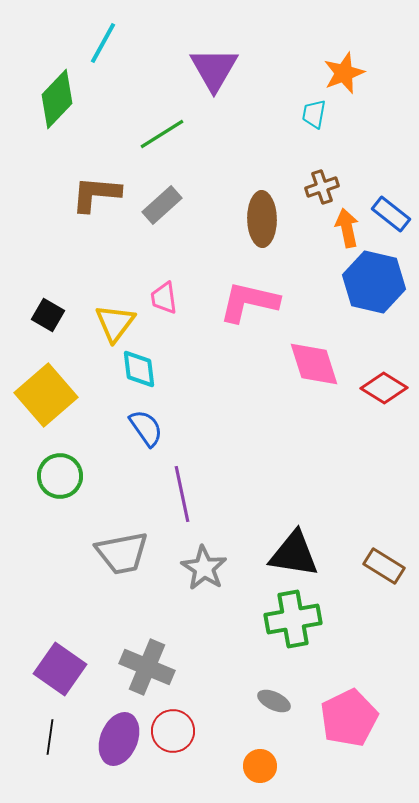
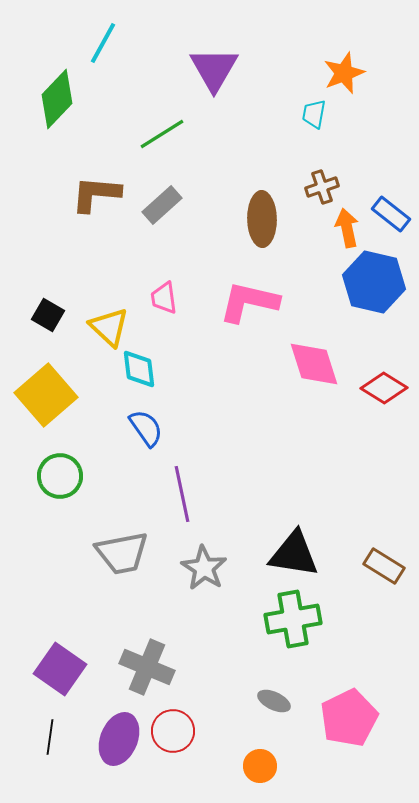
yellow triangle: moved 6 px left, 4 px down; rotated 24 degrees counterclockwise
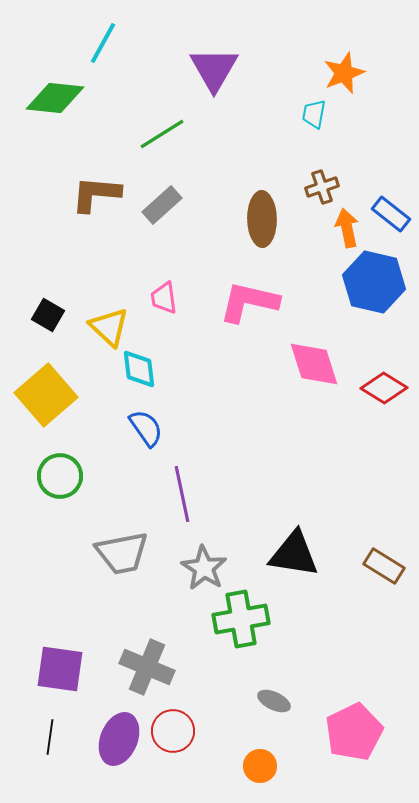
green diamond: moved 2 px left, 1 px up; rotated 52 degrees clockwise
green cross: moved 52 px left
purple square: rotated 27 degrees counterclockwise
pink pentagon: moved 5 px right, 14 px down
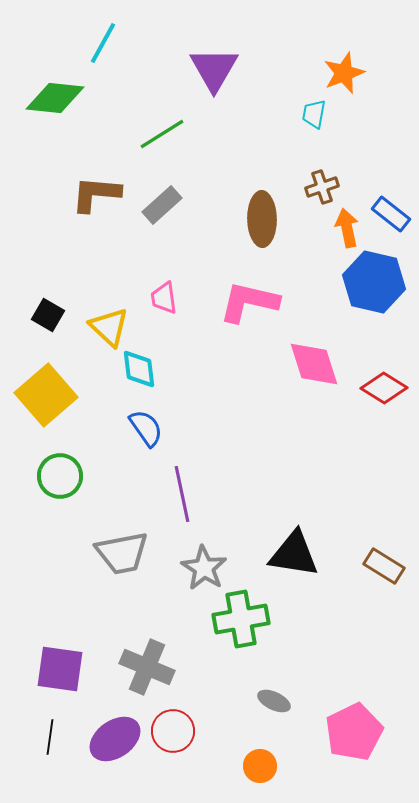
purple ellipse: moved 4 px left; rotated 33 degrees clockwise
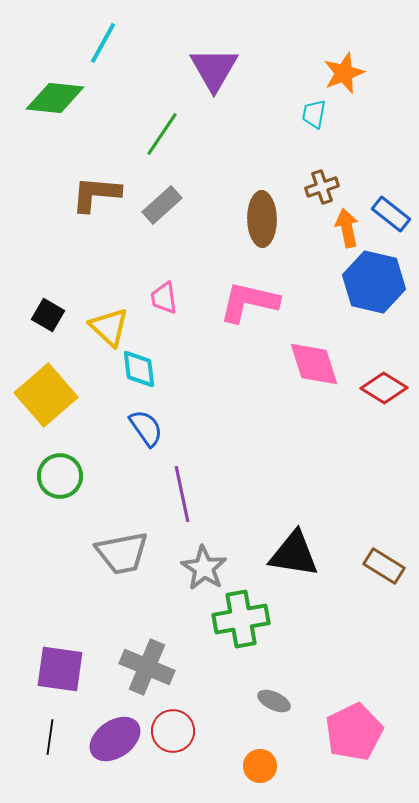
green line: rotated 24 degrees counterclockwise
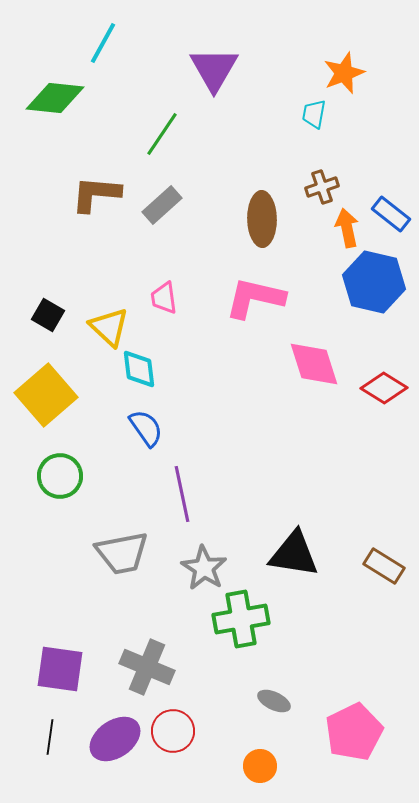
pink L-shape: moved 6 px right, 4 px up
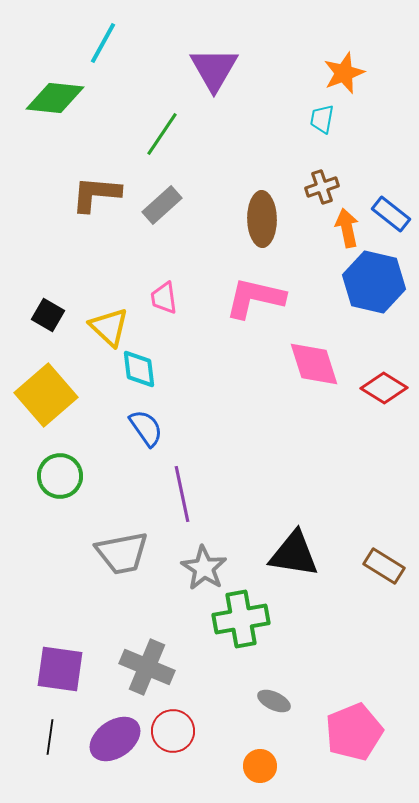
cyan trapezoid: moved 8 px right, 5 px down
pink pentagon: rotated 4 degrees clockwise
